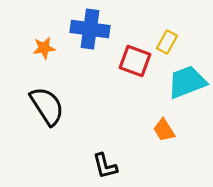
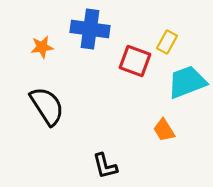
orange star: moved 2 px left, 1 px up
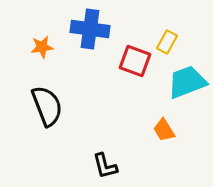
black semicircle: rotated 12 degrees clockwise
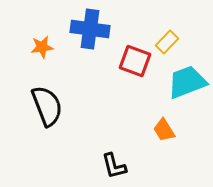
yellow rectangle: rotated 15 degrees clockwise
black L-shape: moved 9 px right
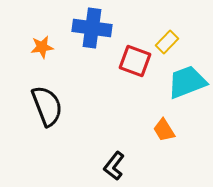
blue cross: moved 2 px right, 1 px up
black L-shape: rotated 52 degrees clockwise
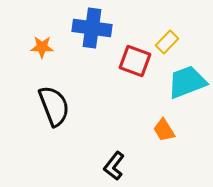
orange star: rotated 10 degrees clockwise
black semicircle: moved 7 px right
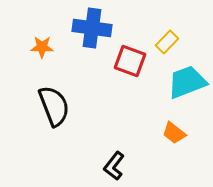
red square: moved 5 px left
orange trapezoid: moved 10 px right, 3 px down; rotated 20 degrees counterclockwise
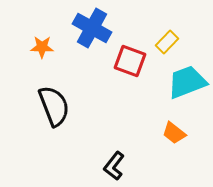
blue cross: rotated 21 degrees clockwise
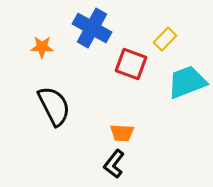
yellow rectangle: moved 2 px left, 3 px up
red square: moved 1 px right, 3 px down
black semicircle: rotated 6 degrees counterclockwise
orange trapezoid: moved 52 px left; rotated 35 degrees counterclockwise
black L-shape: moved 2 px up
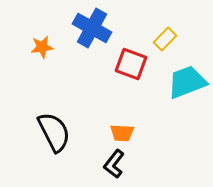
orange star: rotated 10 degrees counterclockwise
black semicircle: moved 26 px down
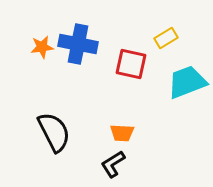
blue cross: moved 14 px left, 16 px down; rotated 18 degrees counterclockwise
yellow rectangle: moved 1 px right, 1 px up; rotated 15 degrees clockwise
red square: rotated 8 degrees counterclockwise
black L-shape: moved 1 px left; rotated 20 degrees clockwise
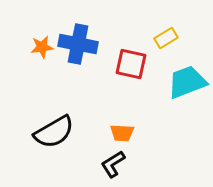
black semicircle: rotated 87 degrees clockwise
